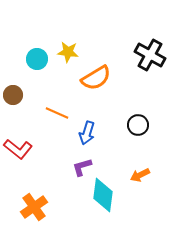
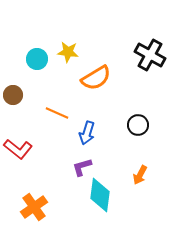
orange arrow: rotated 36 degrees counterclockwise
cyan diamond: moved 3 px left
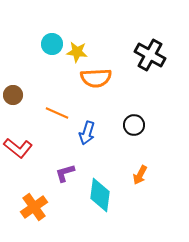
yellow star: moved 9 px right
cyan circle: moved 15 px right, 15 px up
orange semicircle: rotated 28 degrees clockwise
black circle: moved 4 px left
red L-shape: moved 1 px up
purple L-shape: moved 17 px left, 6 px down
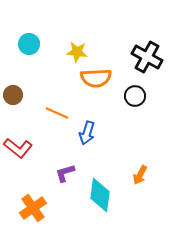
cyan circle: moved 23 px left
black cross: moved 3 px left, 2 px down
black circle: moved 1 px right, 29 px up
orange cross: moved 1 px left, 1 px down
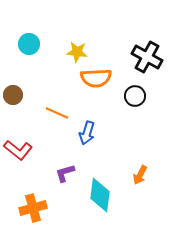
red L-shape: moved 2 px down
orange cross: rotated 20 degrees clockwise
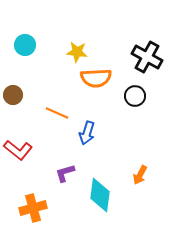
cyan circle: moved 4 px left, 1 px down
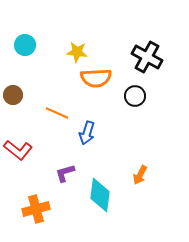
orange cross: moved 3 px right, 1 px down
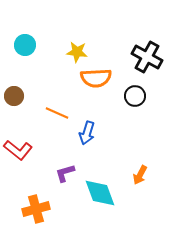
brown circle: moved 1 px right, 1 px down
cyan diamond: moved 2 px up; rotated 28 degrees counterclockwise
